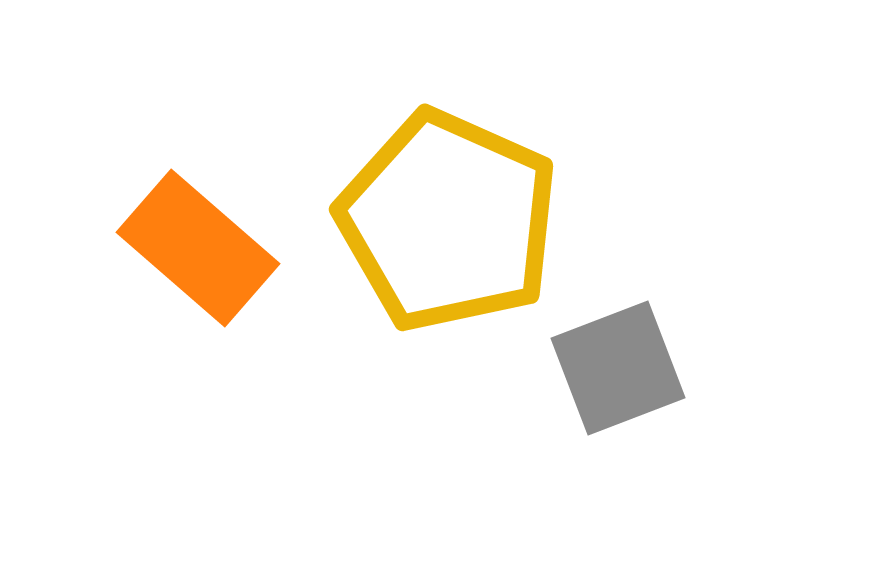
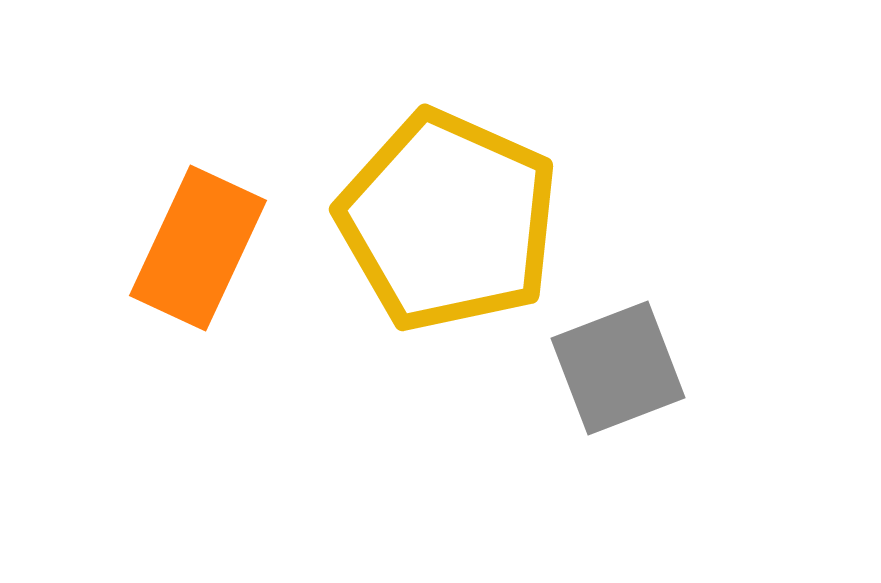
orange rectangle: rotated 74 degrees clockwise
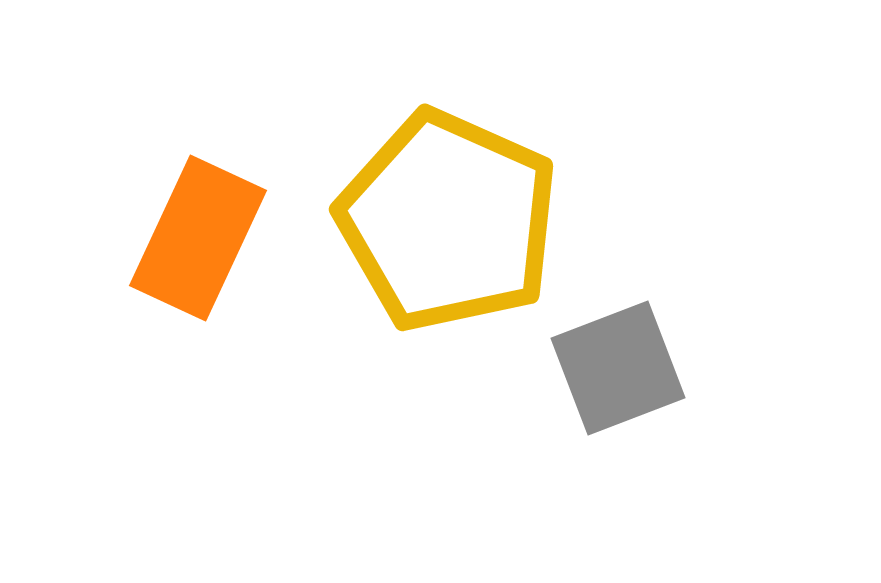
orange rectangle: moved 10 px up
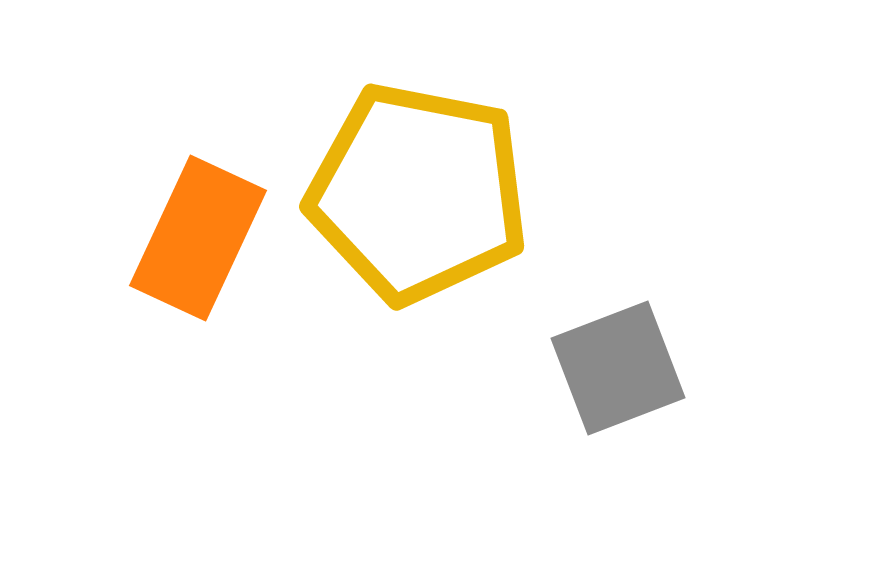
yellow pentagon: moved 30 px left, 28 px up; rotated 13 degrees counterclockwise
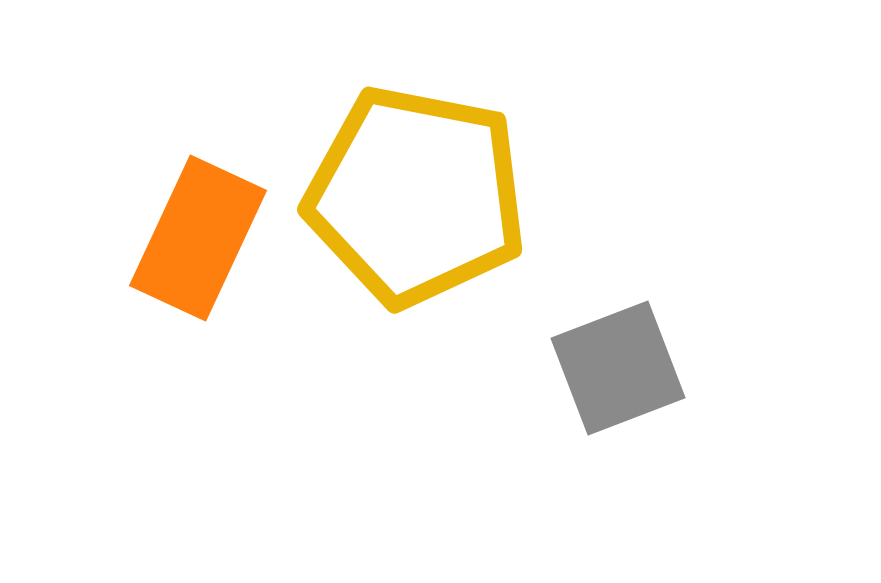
yellow pentagon: moved 2 px left, 3 px down
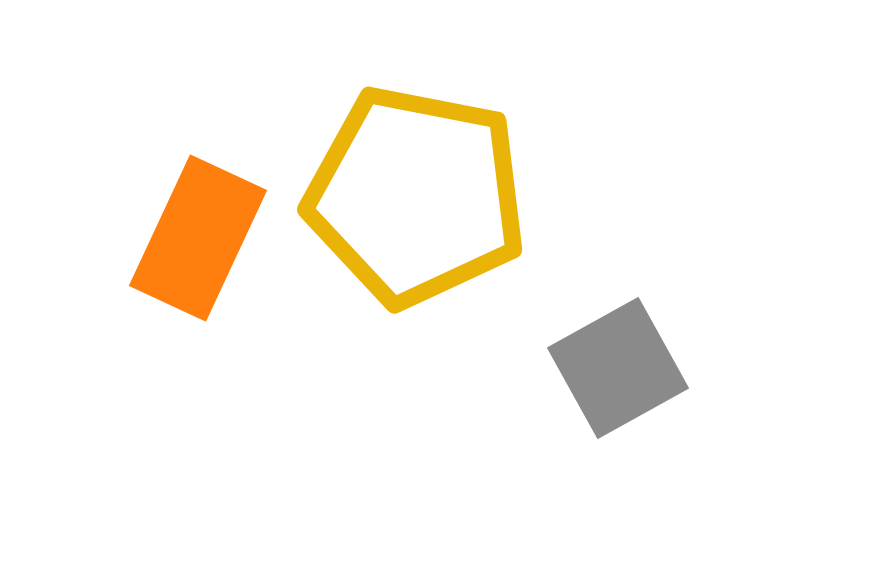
gray square: rotated 8 degrees counterclockwise
